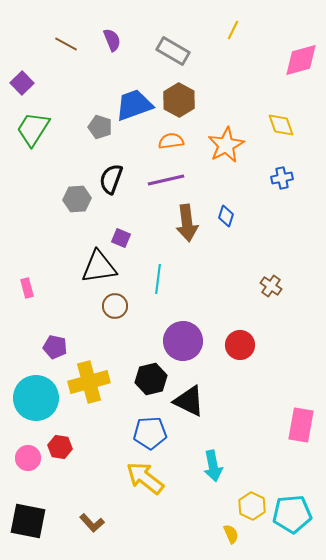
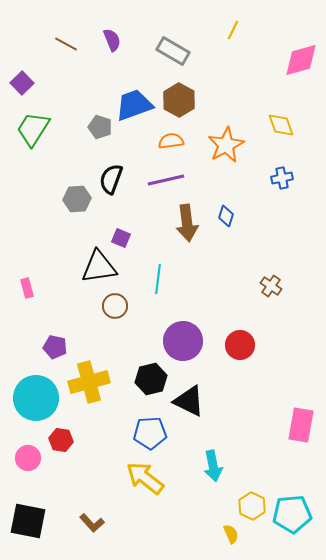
red hexagon at (60, 447): moved 1 px right, 7 px up
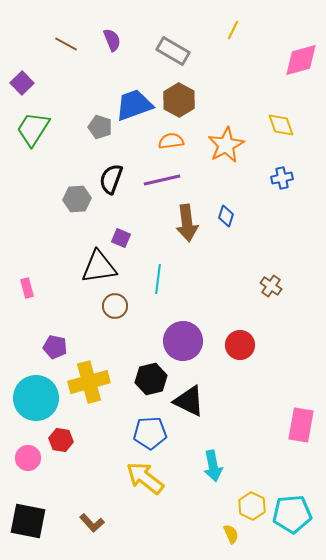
purple line at (166, 180): moved 4 px left
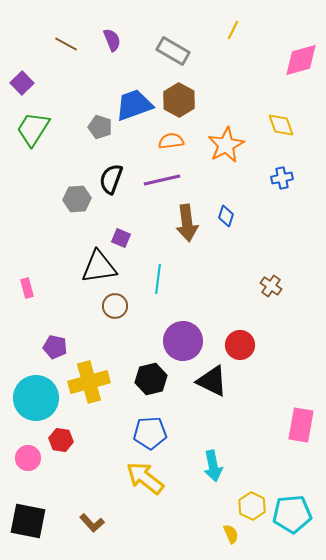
black triangle at (189, 401): moved 23 px right, 20 px up
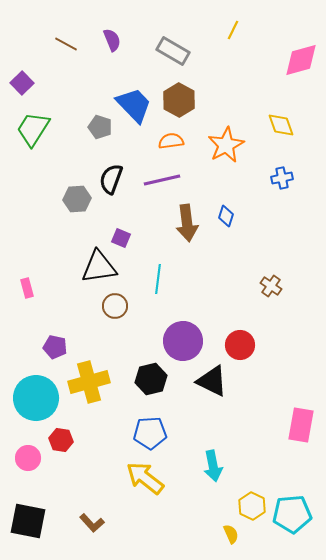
blue trapezoid at (134, 105): rotated 66 degrees clockwise
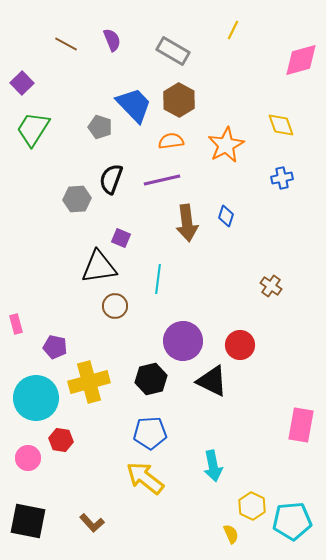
pink rectangle at (27, 288): moved 11 px left, 36 px down
cyan pentagon at (292, 514): moved 7 px down
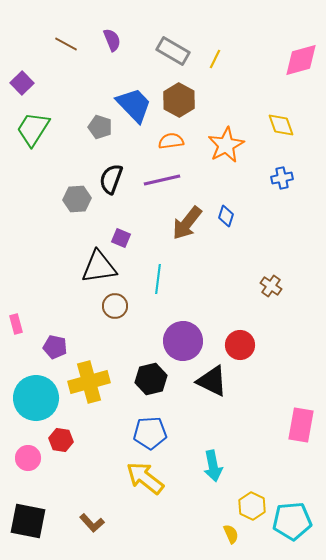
yellow line at (233, 30): moved 18 px left, 29 px down
brown arrow at (187, 223): rotated 45 degrees clockwise
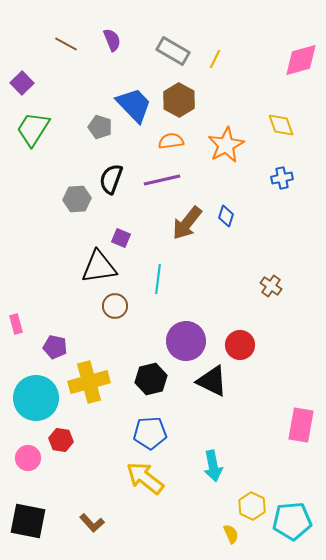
purple circle at (183, 341): moved 3 px right
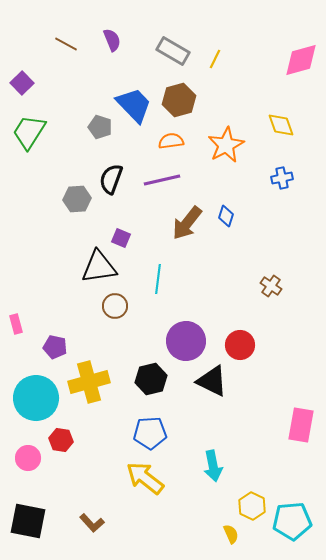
brown hexagon at (179, 100): rotated 16 degrees clockwise
green trapezoid at (33, 129): moved 4 px left, 3 px down
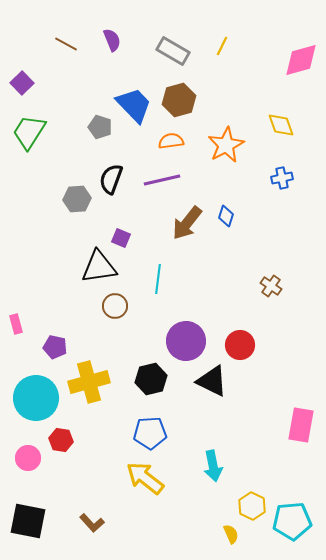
yellow line at (215, 59): moved 7 px right, 13 px up
